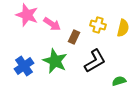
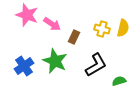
yellow cross: moved 4 px right, 4 px down
black L-shape: moved 1 px right, 4 px down
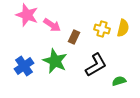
pink arrow: moved 1 px down
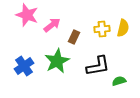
pink arrow: rotated 72 degrees counterclockwise
yellow cross: rotated 21 degrees counterclockwise
green star: moved 2 px right; rotated 20 degrees clockwise
black L-shape: moved 2 px right, 1 px down; rotated 20 degrees clockwise
